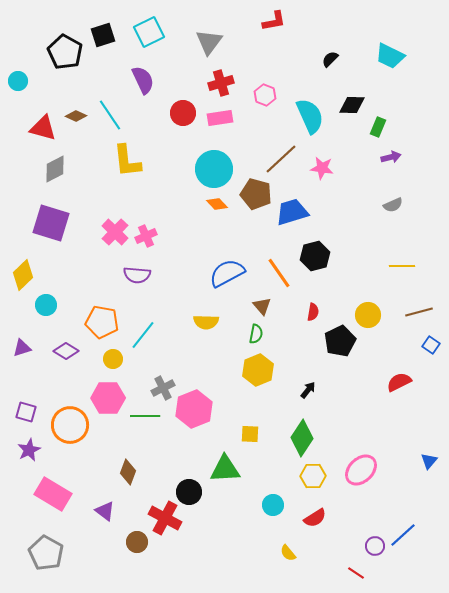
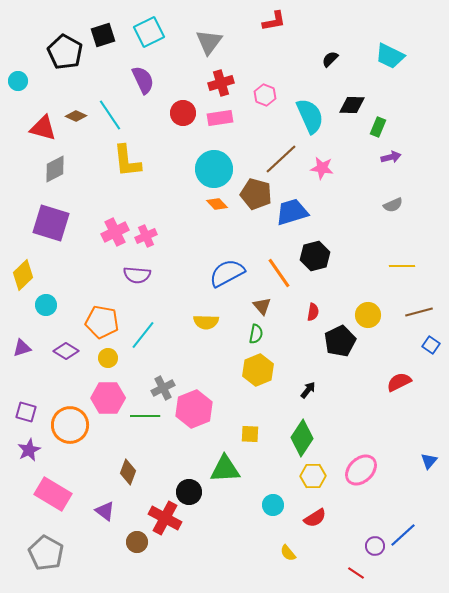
pink cross at (115, 232): rotated 20 degrees clockwise
yellow circle at (113, 359): moved 5 px left, 1 px up
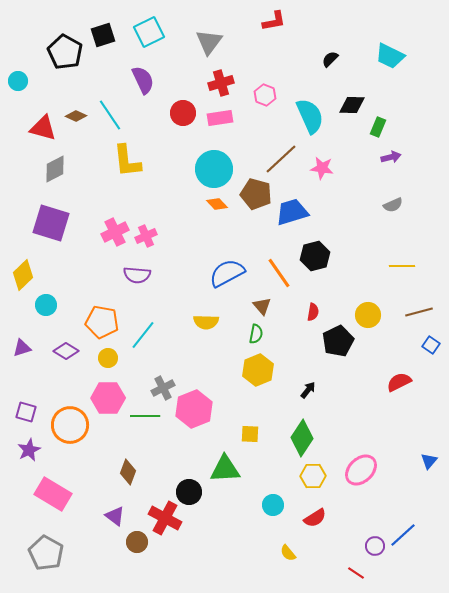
black pentagon at (340, 341): moved 2 px left
purple triangle at (105, 511): moved 10 px right, 5 px down
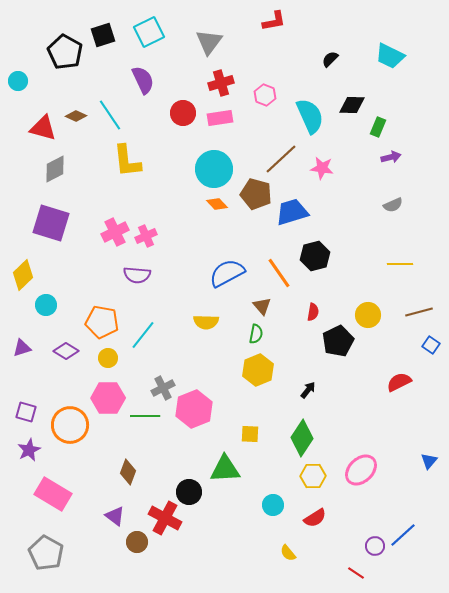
yellow line at (402, 266): moved 2 px left, 2 px up
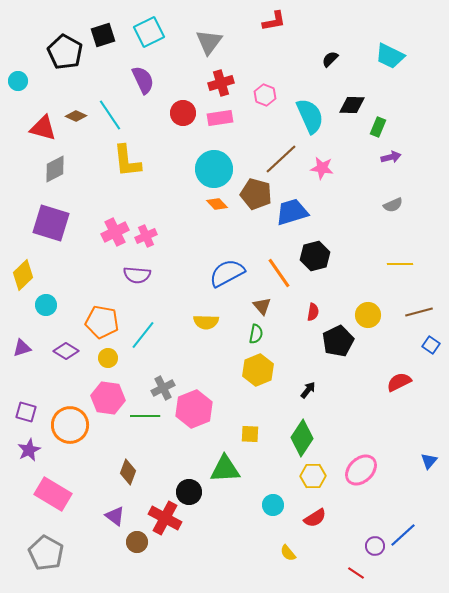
pink hexagon at (108, 398): rotated 8 degrees clockwise
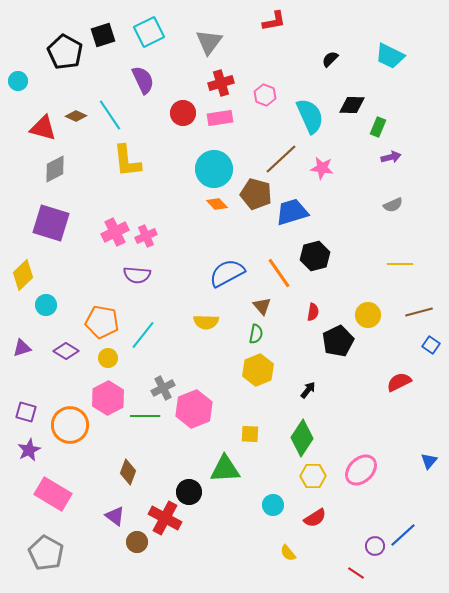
pink hexagon at (108, 398): rotated 24 degrees clockwise
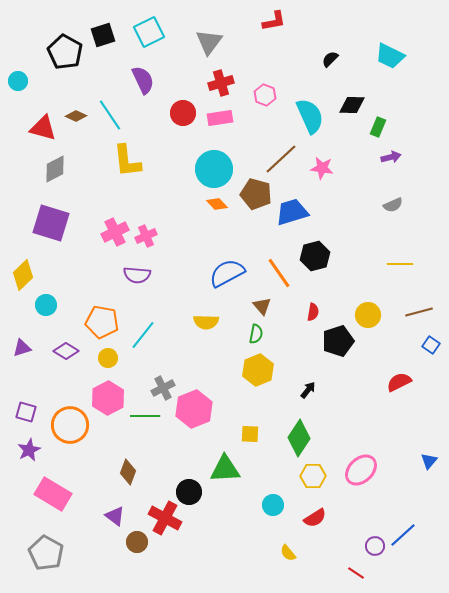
black pentagon at (338, 341): rotated 8 degrees clockwise
green diamond at (302, 438): moved 3 px left
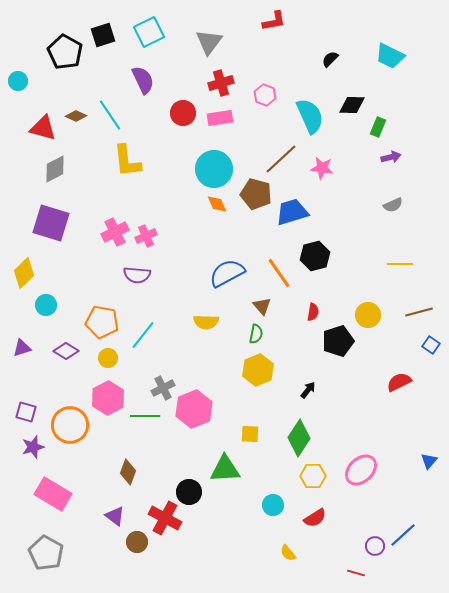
orange diamond at (217, 204): rotated 20 degrees clockwise
yellow diamond at (23, 275): moved 1 px right, 2 px up
purple star at (29, 450): moved 4 px right, 3 px up; rotated 10 degrees clockwise
red line at (356, 573): rotated 18 degrees counterclockwise
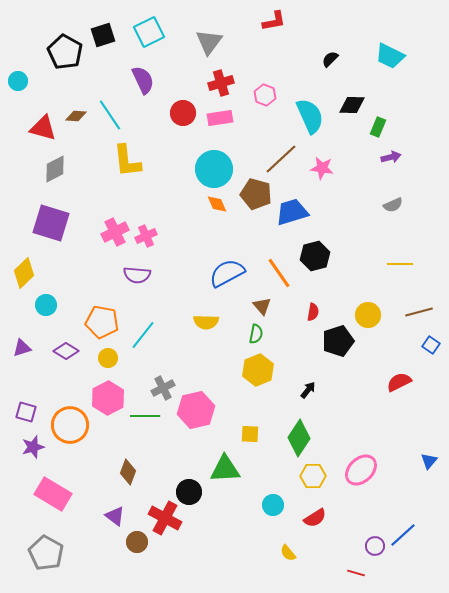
brown diamond at (76, 116): rotated 20 degrees counterclockwise
pink hexagon at (194, 409): moved 2 px right, 1 px down; rotated 9 degrees clockwise
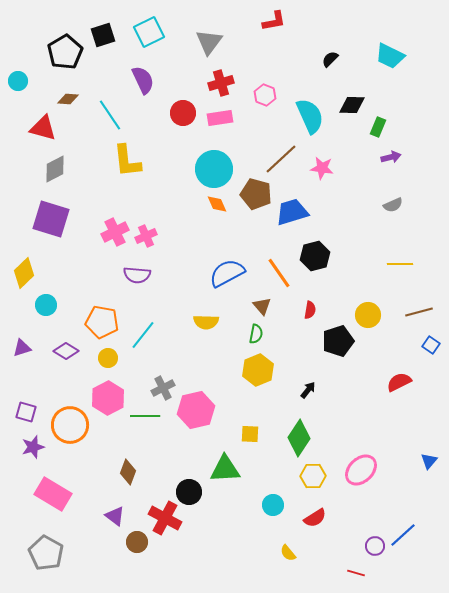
black pentagon at (65, 52): rotated 12 degrees clockwise
brown diamond at (76, 116): moved 8 px left, 17 px up
purple square at (51, 223): moved 4 px up
red semicircle at (313, 312): moved 3 px left, 2 px up
